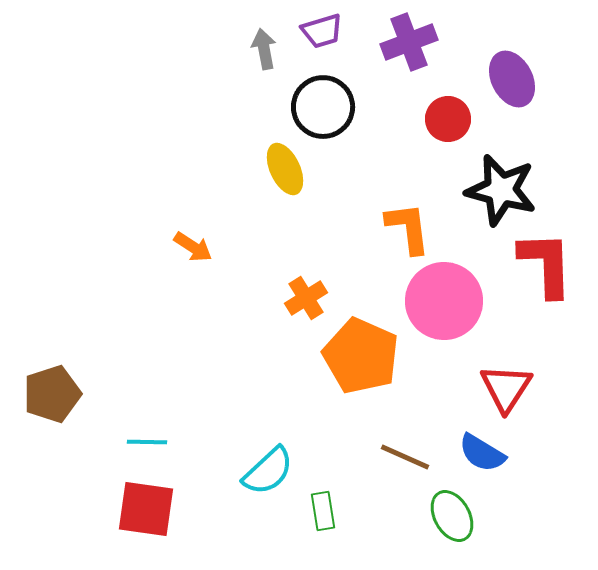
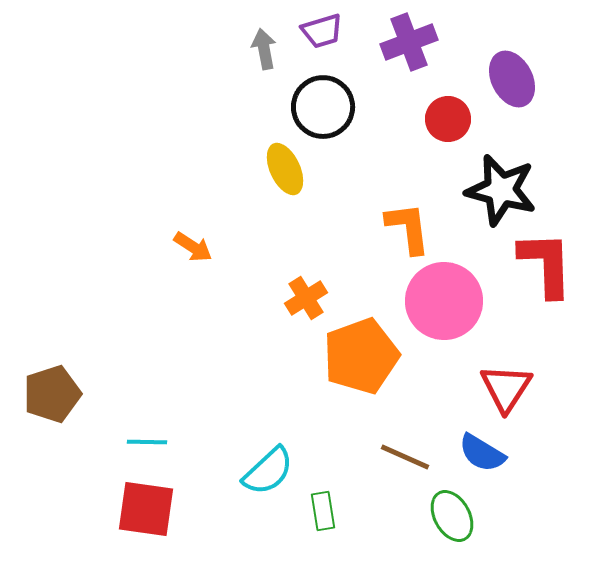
orange pentagon: rotated 28 degrees clockwise
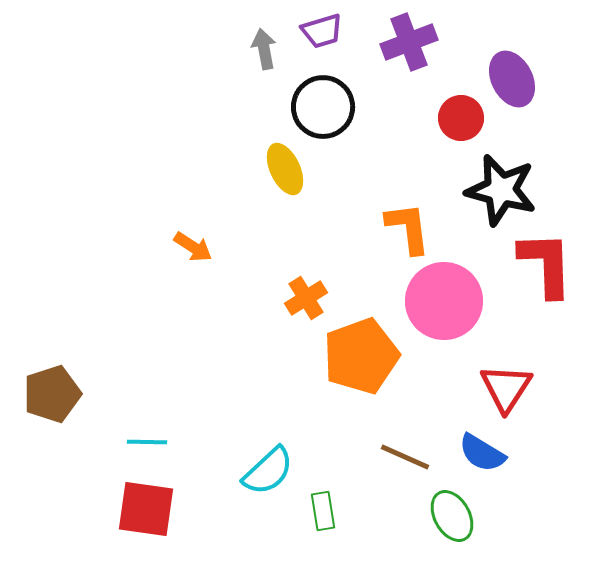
red circle: moved 13 px right, 1 px up
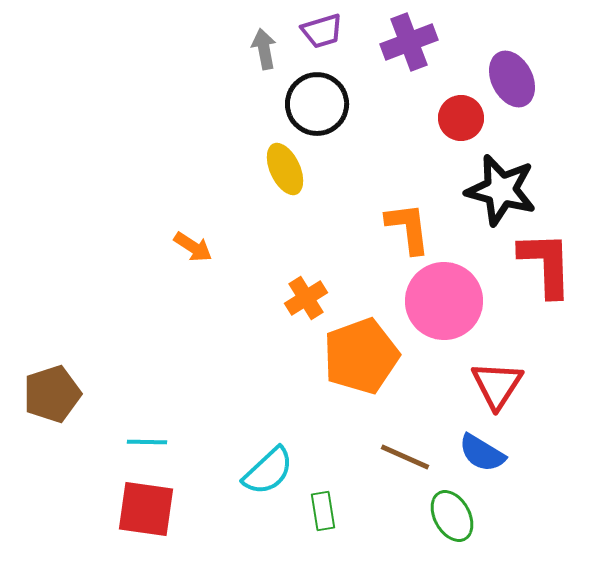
black circle: moved 6 px left, 3 px up
red triangle: moved 9 px left, 3 px up
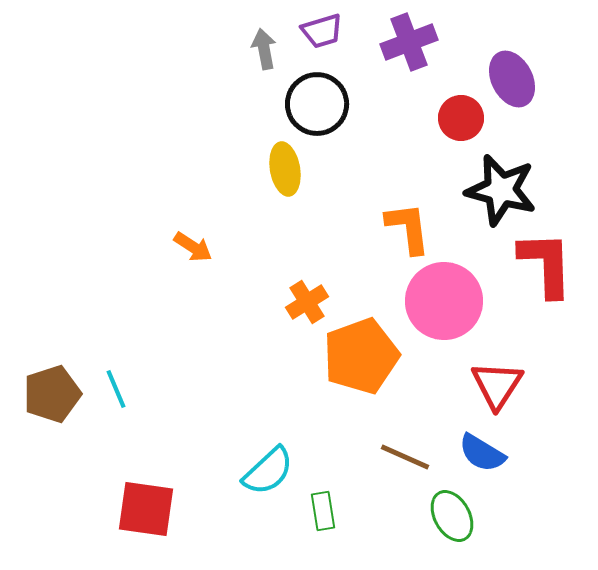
yellow ellipse: rotated 15 degrees clockwise
orange cross: moved 1 px right, 4 px down
cyan line: moved 31 px left, 53 px up; rotated 66 degrees clockwise
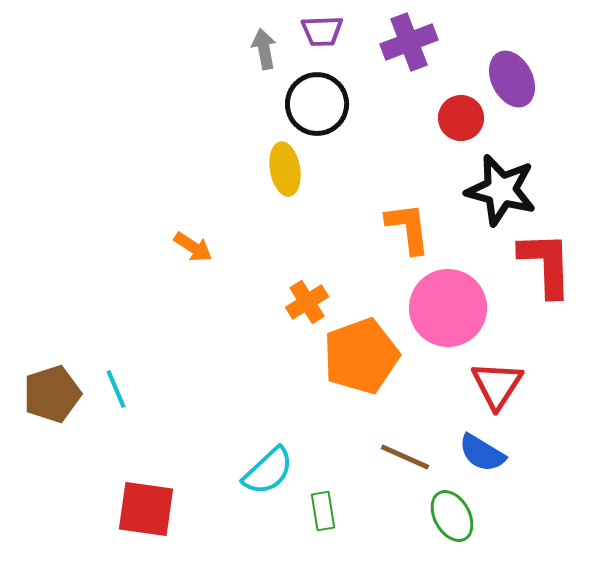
purple trapezoid: rotated 15 degrees clockwise
pink circle: moved 4 px right, 7 px down
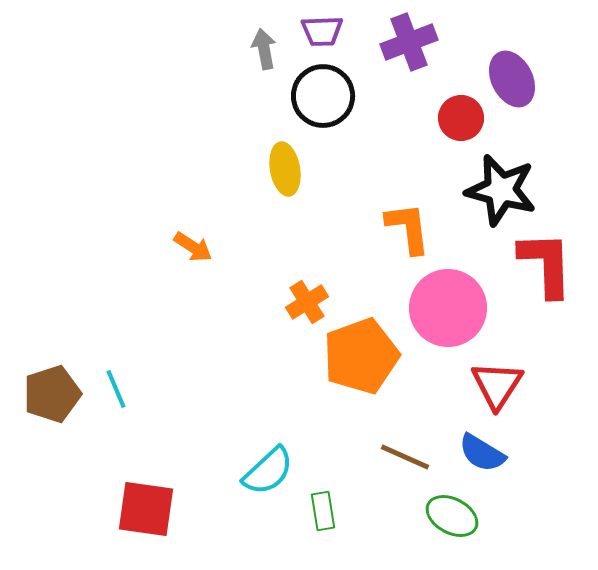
black circle: moved 6 px right, 8 px up
green ellipse: rotated 33 degrees counterclockwise
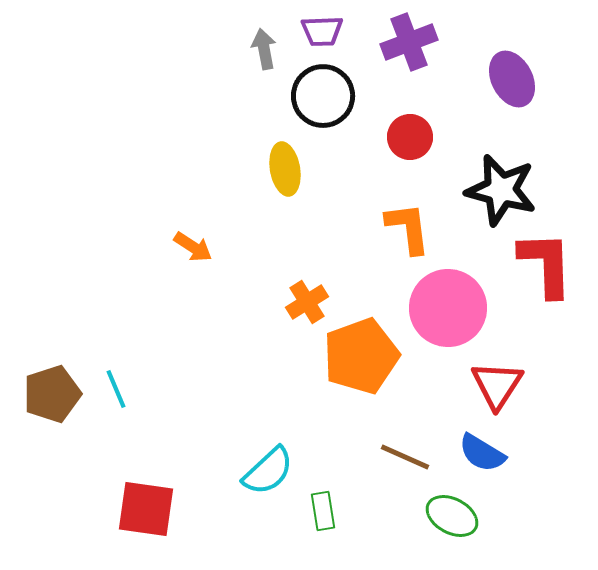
red circle: moved 51 px left, 19 px down
